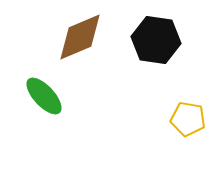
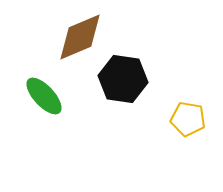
black hexagon: moved 33 px left, 39 px down
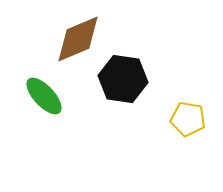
brown diamond: moved 2 px left, 2 px down
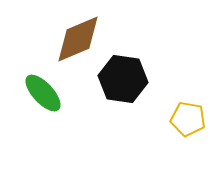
green ellipse: moved 1 px left, 3 px up
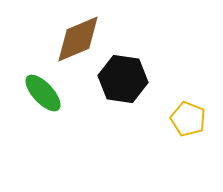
yellow pentagon: rotated 12 degrees clockwise
